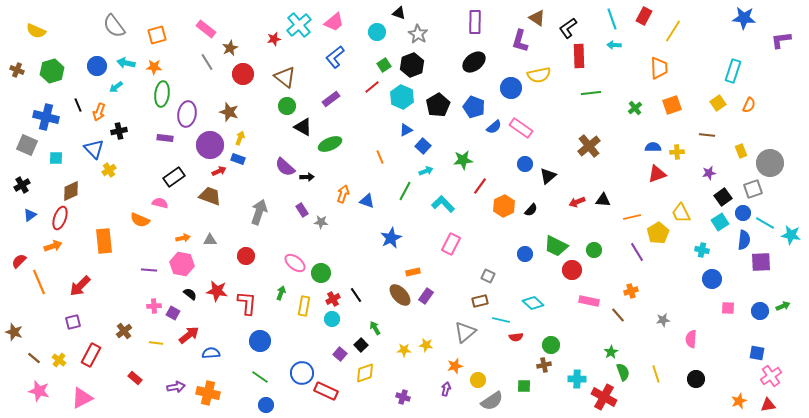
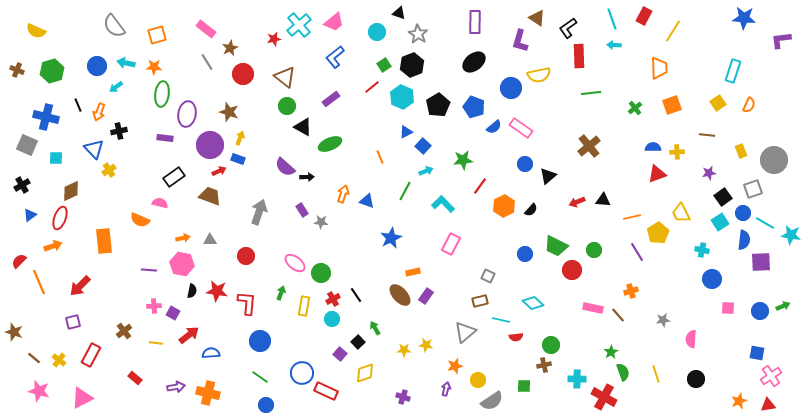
blue triangle at (406, 130): moved 2 px down
gray circle at (770, 163): moved 4 px right, 3 px up
black semicircle at (190, 294): moved 2 px right, 3 px up; rotated 64 degrees clockwise
pink rectangle at (589, 301): moved 4 px right, 7 px down
black square at (361, 345): moved 3 px left, 3 px up
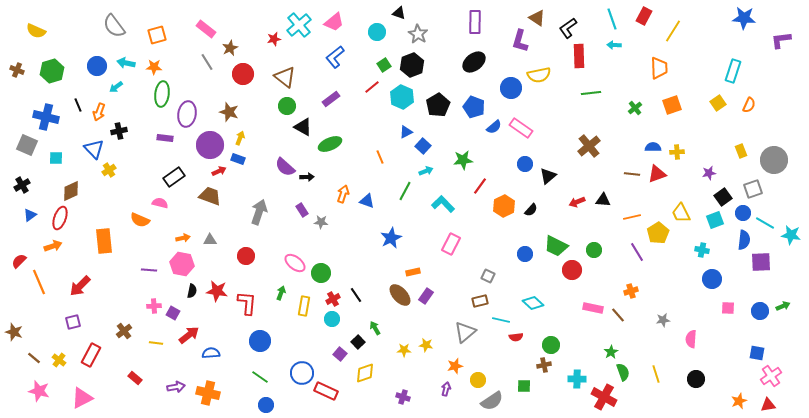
brown line at (707, 135): moved 75 px left, 39 px down
cyan square at (720, 222): moved 5 px left, 2 px up; rotated 12 degrees clockwise
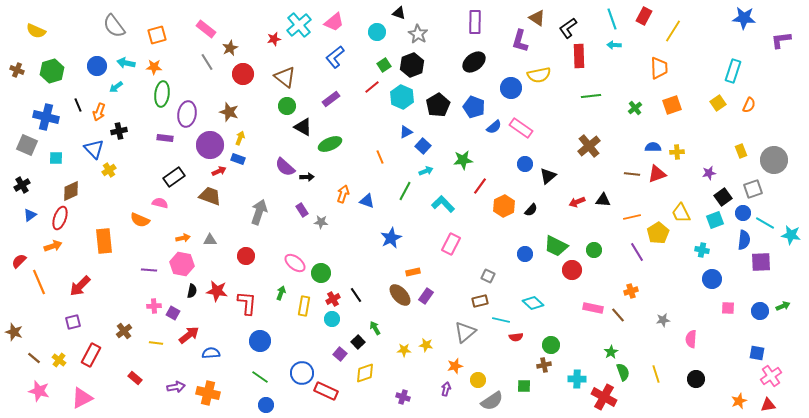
green line at (591, 93): moved 3 px down
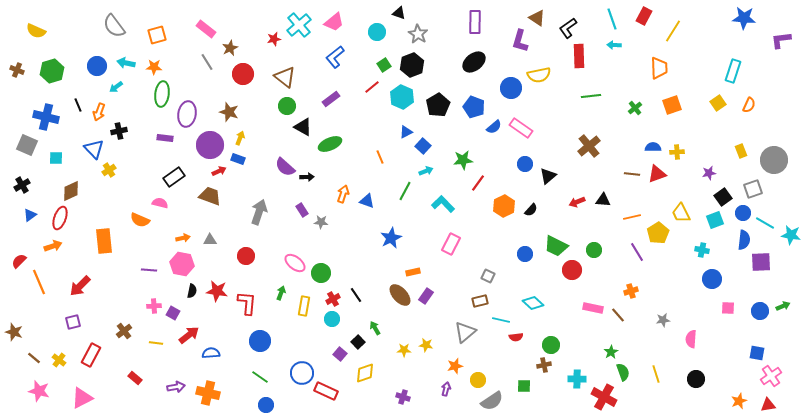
red line at (480, 186): moved 2 px left, 3 px up
